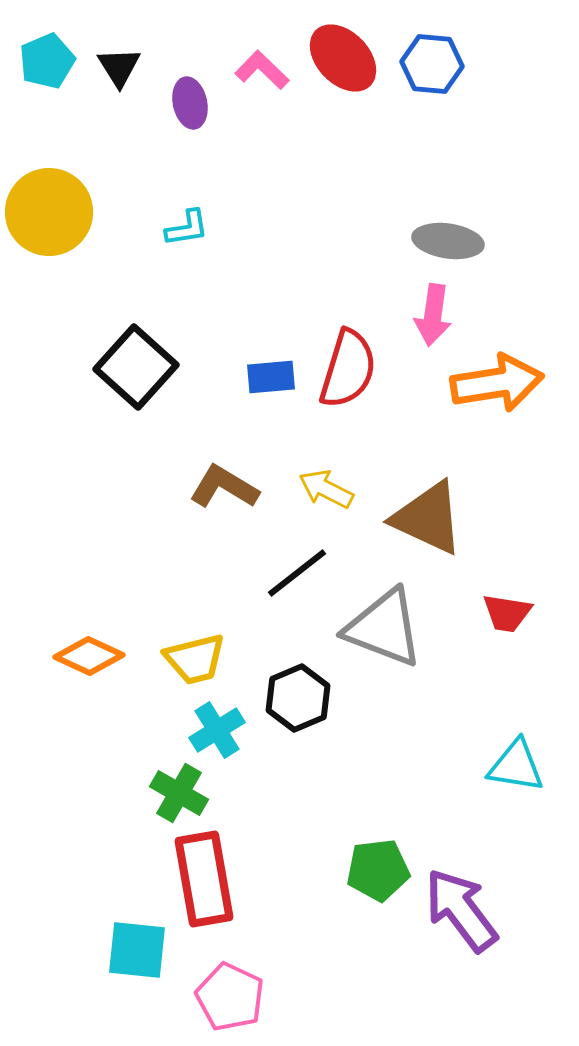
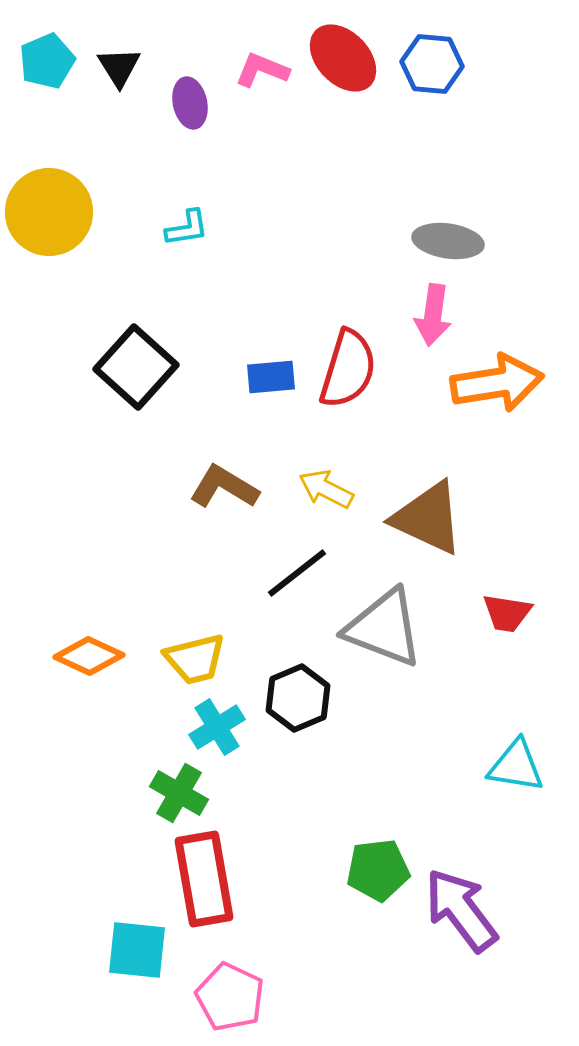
pink L-shape: rotated 22 degrees counterclockwise
cyan cross: moved 3 px up
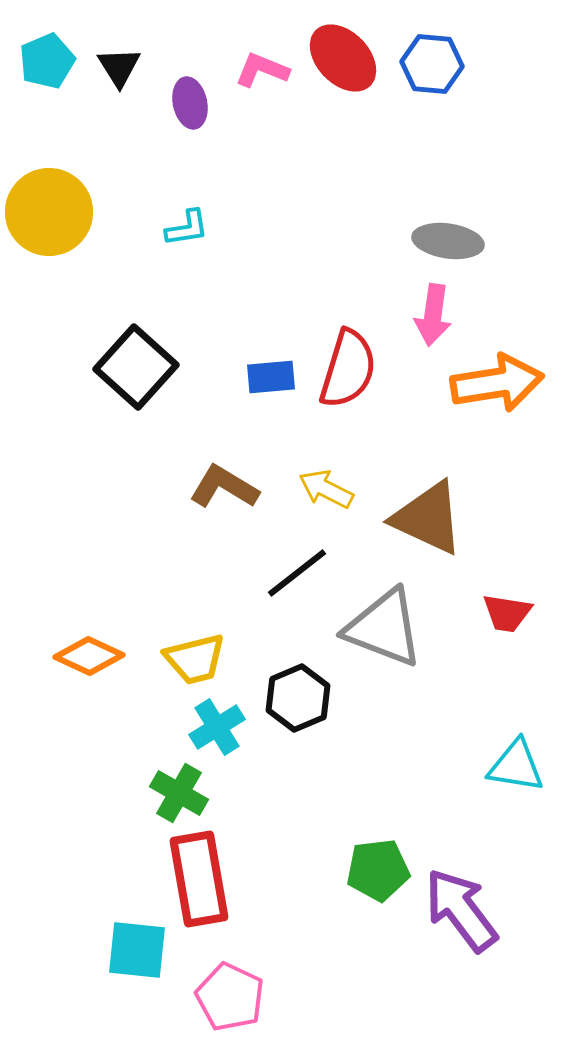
red rectangle: moved 5 px left
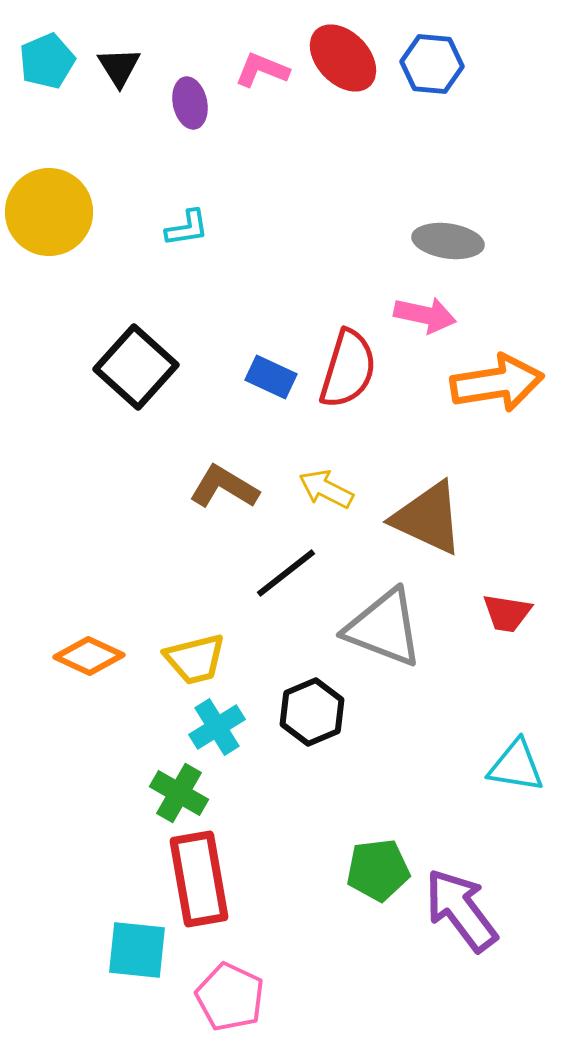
pink arrow: moved 8 px left; rotated 86 degrees counterclockwise
blue rectangle: rotated 30 degrees clockwise
black line: moved 11 px left
black hexagon: moved 14 px right, 14 px down
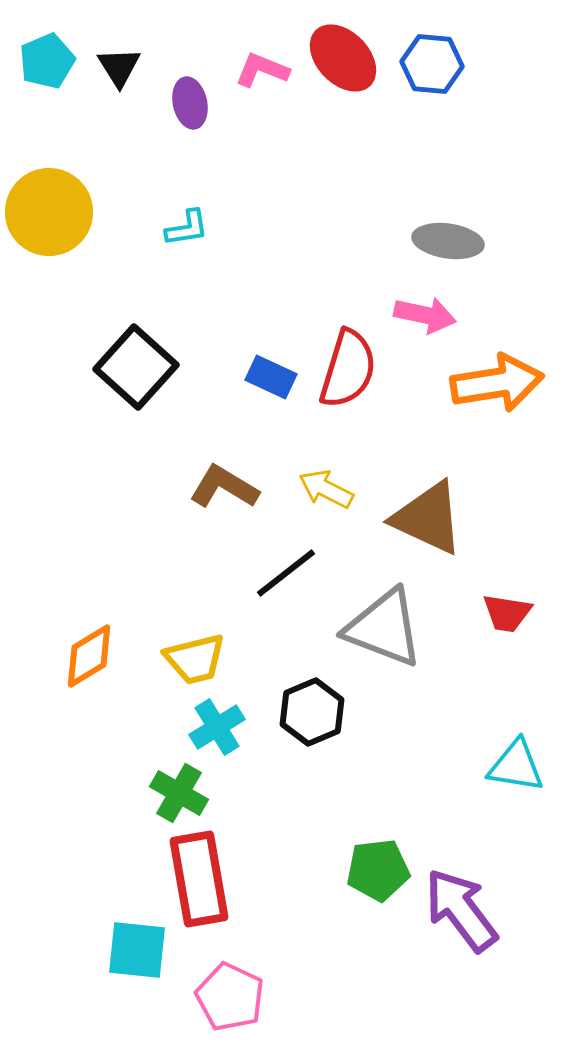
orange diamond: rotated 56 degrees counterclockwise
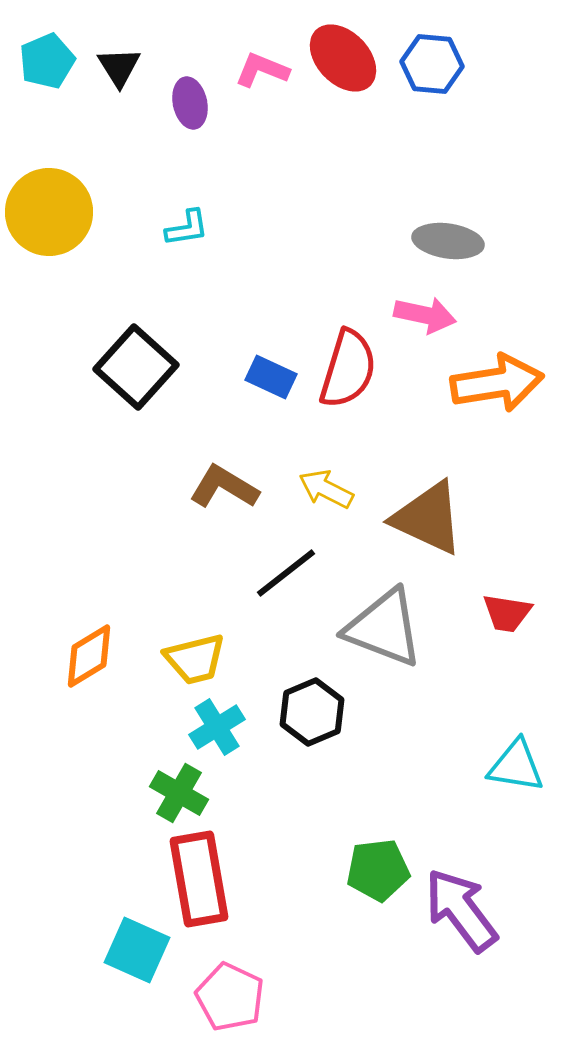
cyan square: rotated 18 degrees clockwise
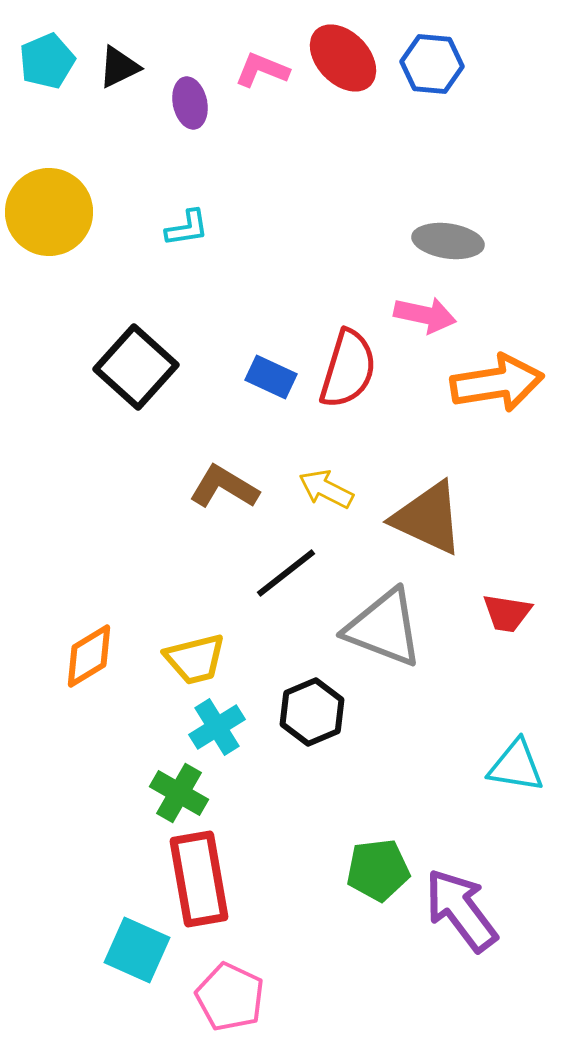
black triangle: rotated 36 degrees clockwise
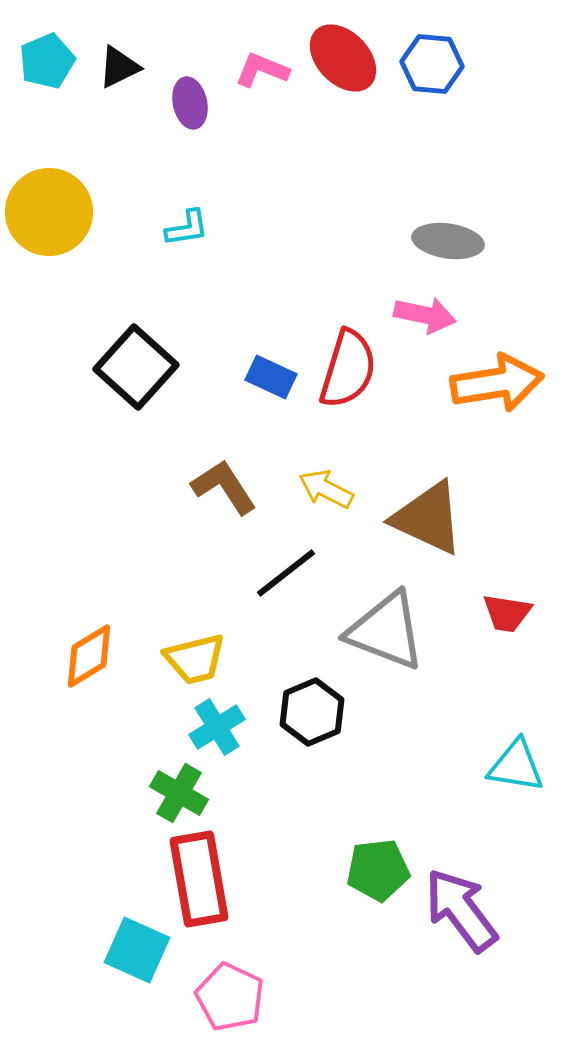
brown L-shape: rotated 26 degrees clockwise
gray triangle: moved 2 px right, 3 px down
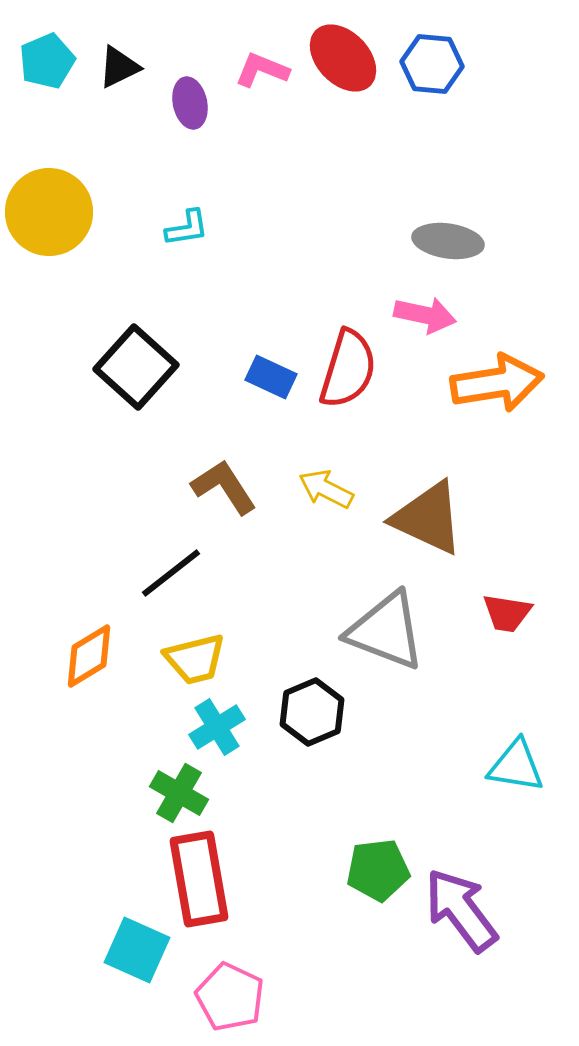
black line: moved 115 px left
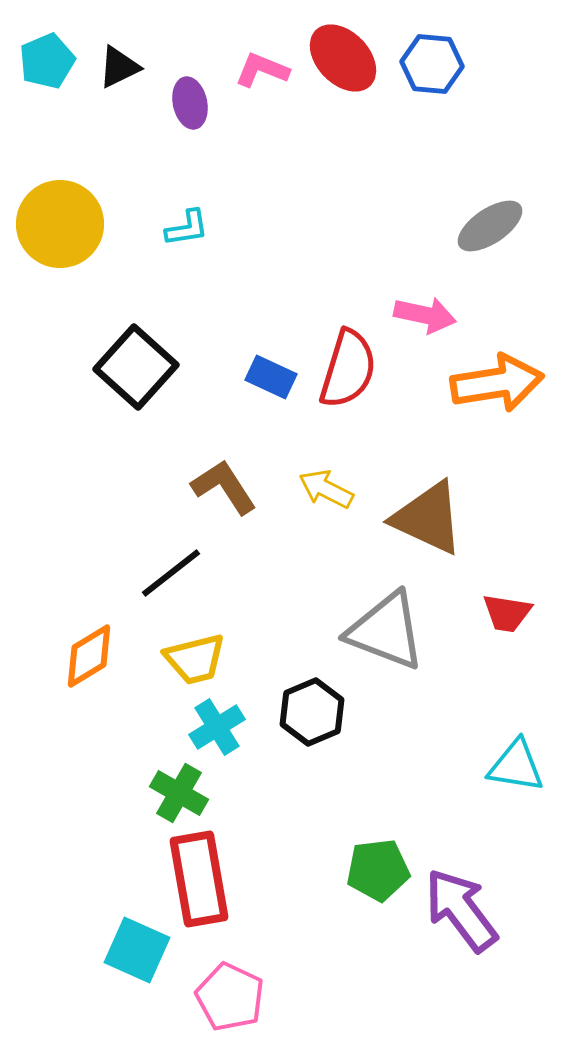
yellow circle: moved 11 px right, 12 px down
gray ellipse: moved 42 px right, 15 px up; rotated 42 degrees counterclockwise
